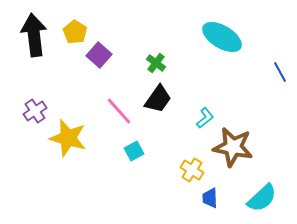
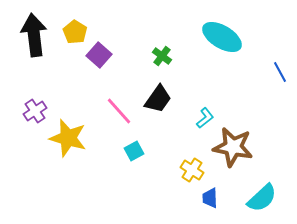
green cross: moved 6 px right, 7 px up
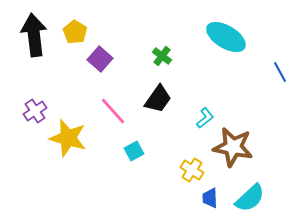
cyan ellipse: moved 4 px right
purple square: moved 1 px right, 4 px down
pink line: moved 6 px left
cyan semicircle: moved 12 px left
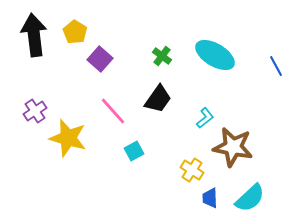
cyan ellipse: moved 11 px left, 18 px down
blue line: moved 4 px left, 6 px up
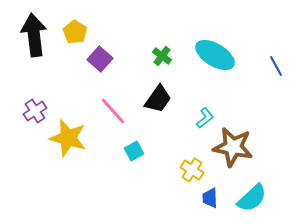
cyan semicircle: moved 2 px right
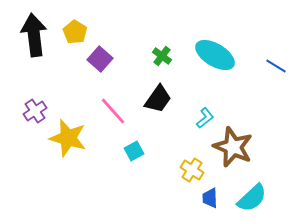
blue line: rotated 30 degrees counterclockwise
brown star: rotated 12 degrees clockwise
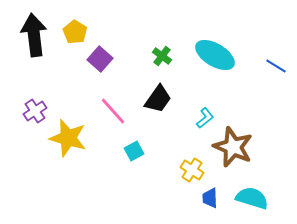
cyan semicircle: rotated 120 degrees counterclockwise
